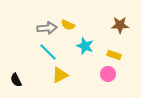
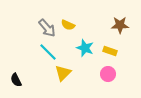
gray arrow: rotated 54 degrees clockwise
cyan star: moved 2 px down
yellow rectangle: moved 4 px left, 4 px up
yellow triangle: moved 3 px right, 2 px up; rotated 18 degrees counterclockwise
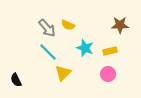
yellow rectangle: rotated 32 degrees counterclockwise
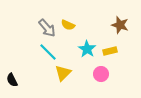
brown star: rotated 18 degrees clockwise
cyan star: moved 2 px right, 1 px down; rotated 12 degrees clockwise
pink circle: moved 7 px left
black semicircle: moved 4 px left
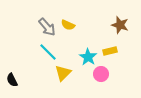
gray arrow: moved 1 px up
cyan star: moved 1 px right, 8 px down
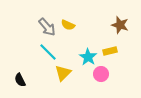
black semicircle: moved 8 px right
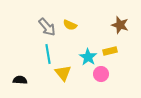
yellow semicircle: moved 2 px right
cyan line: moved 2 px down; rotated 36 degrees clockwise
yellow triangle: rotated 24 degrees counterclockwise
black semicircle: rotated 120 degrees clockwise
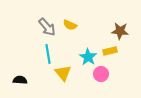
brown star: moved 6 px down; rotated 12 degrees counterclockwise
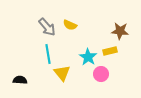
yellow triangle: moved 1 px left
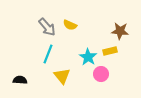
cyan line: rotated 30 degrees clockwise
yellow triangle: moved 3 px down
